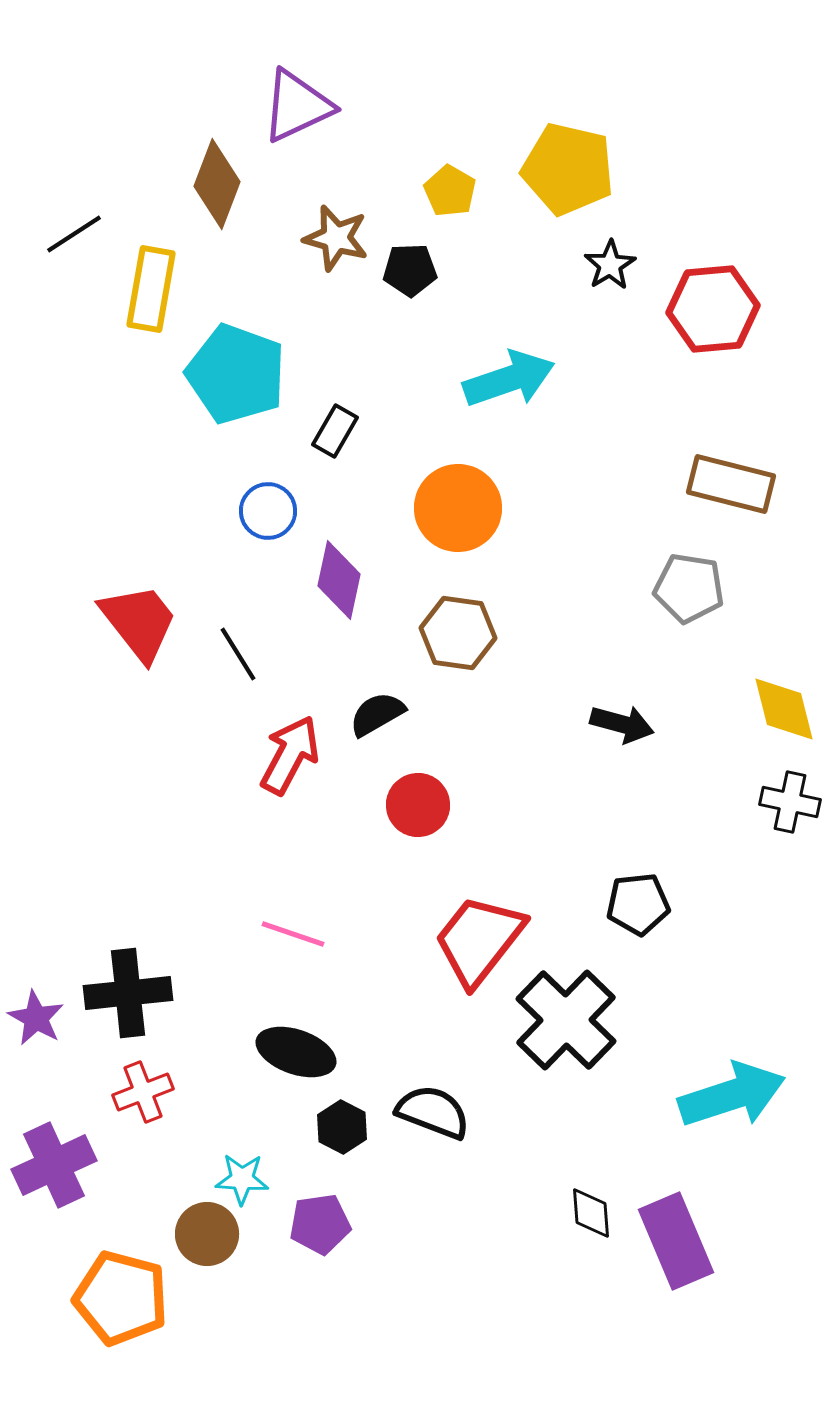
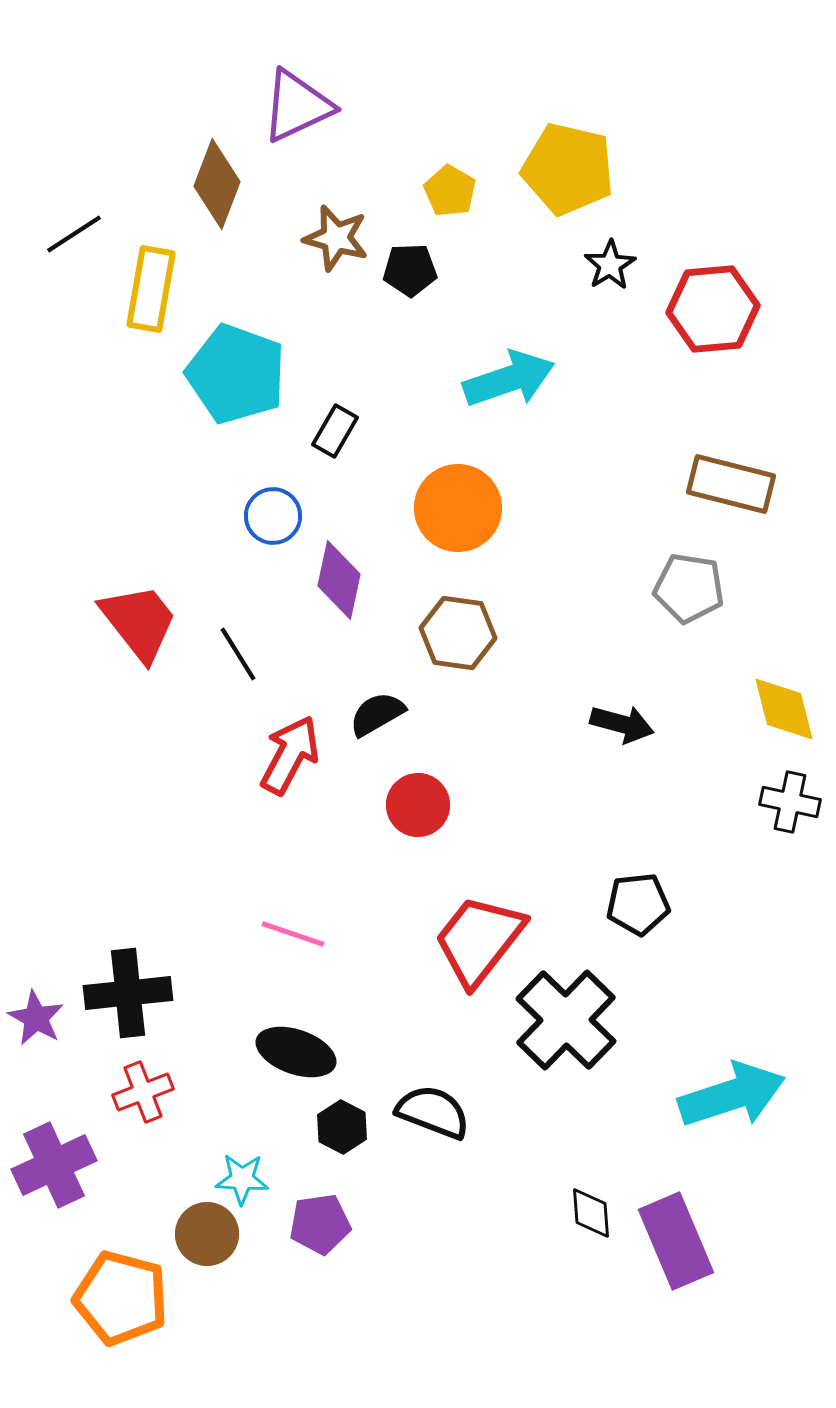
blue circle at (268, 511): moved 5 px right, 5 px down
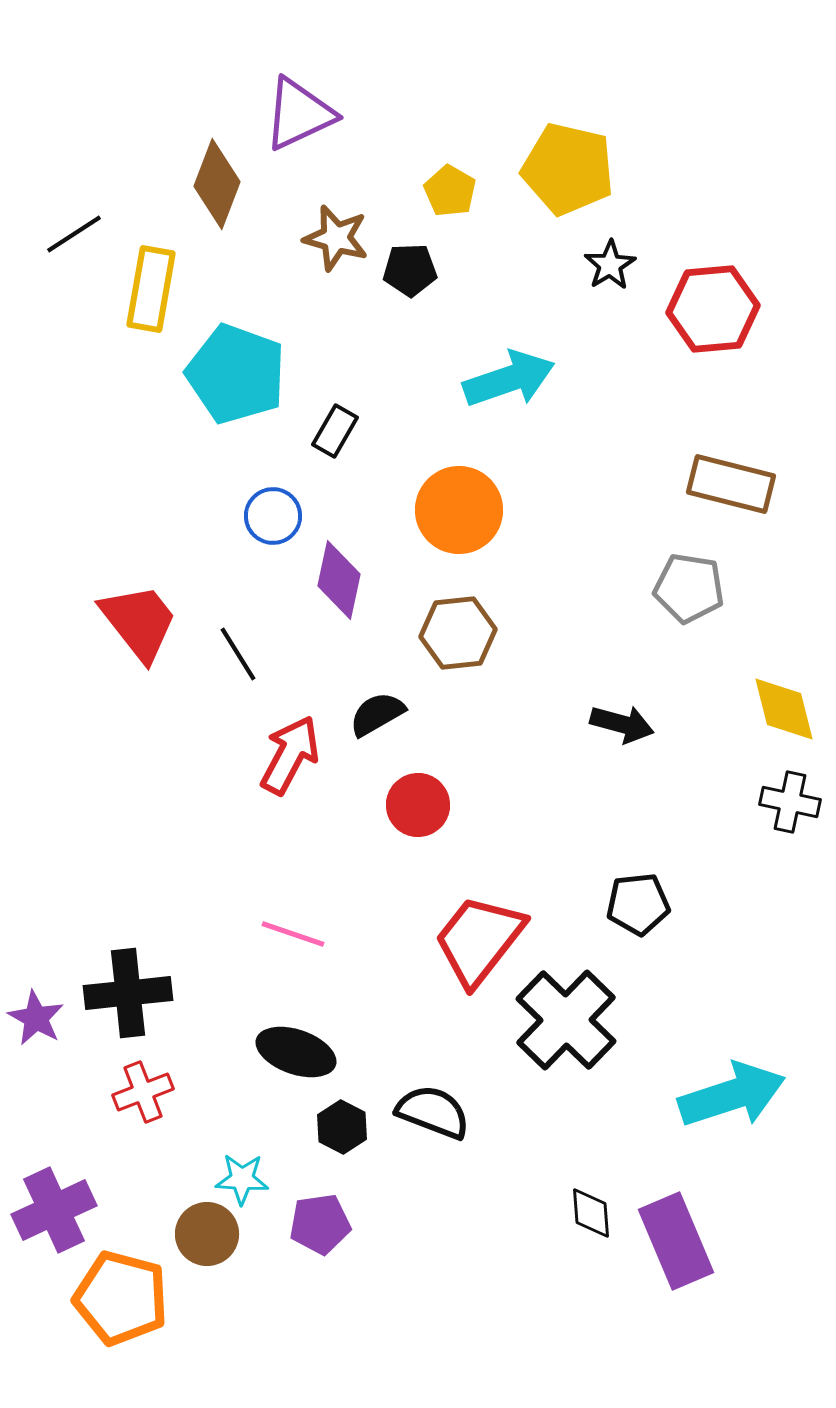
purple triangle at (297, 106): moved 2 px right, 8 px down
orange circle at (458, 508): moved 1 px right, 2 px down
brown hexagon at (458, 633): rotated 14 degrees counterclockwise
purple cross at (54, 1165): moved 45 px down
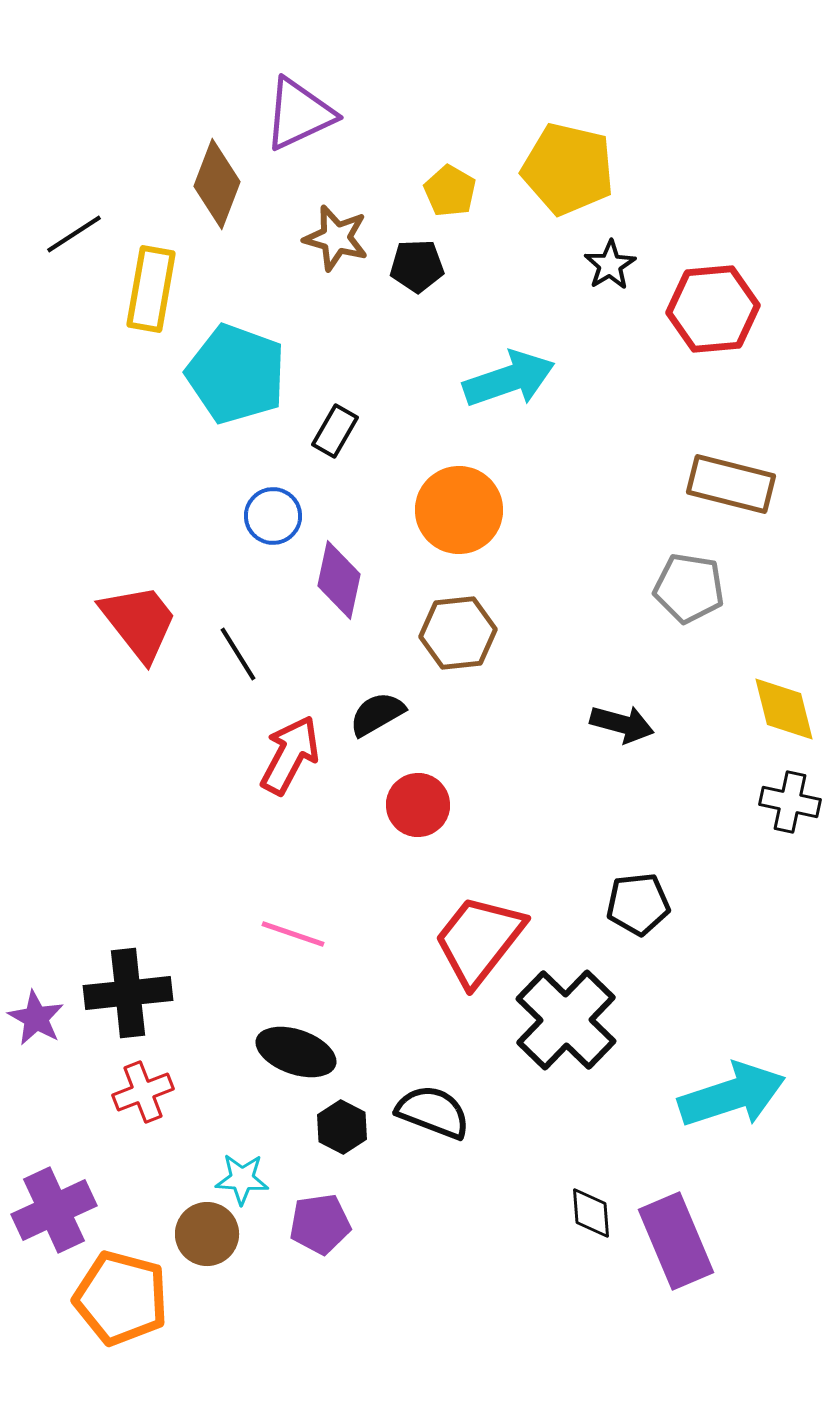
black pentagon at (410, 270): moved 7 px right, 4 px up
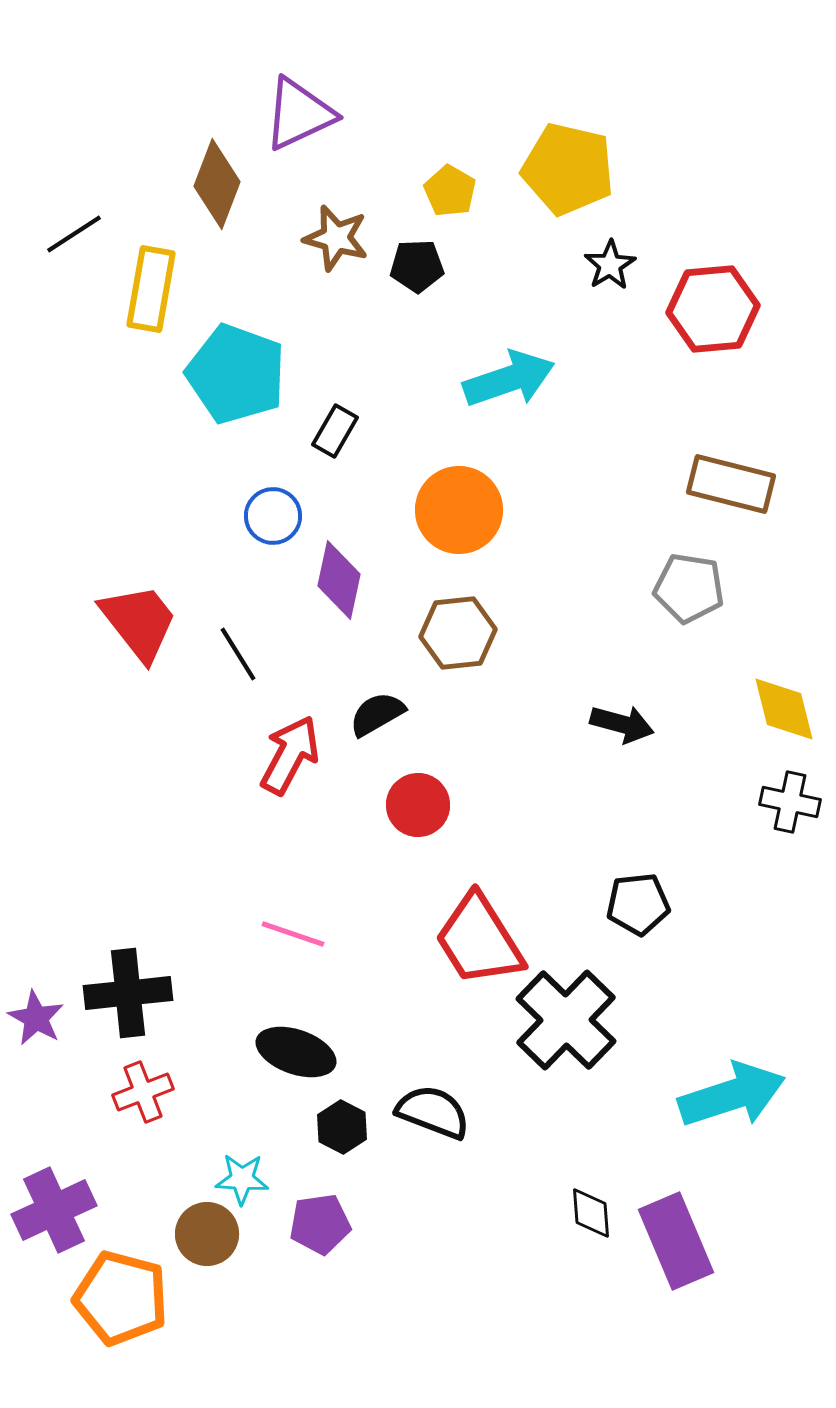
red trapezoid at (479, 940): rotated 70 degrees counterclockwise
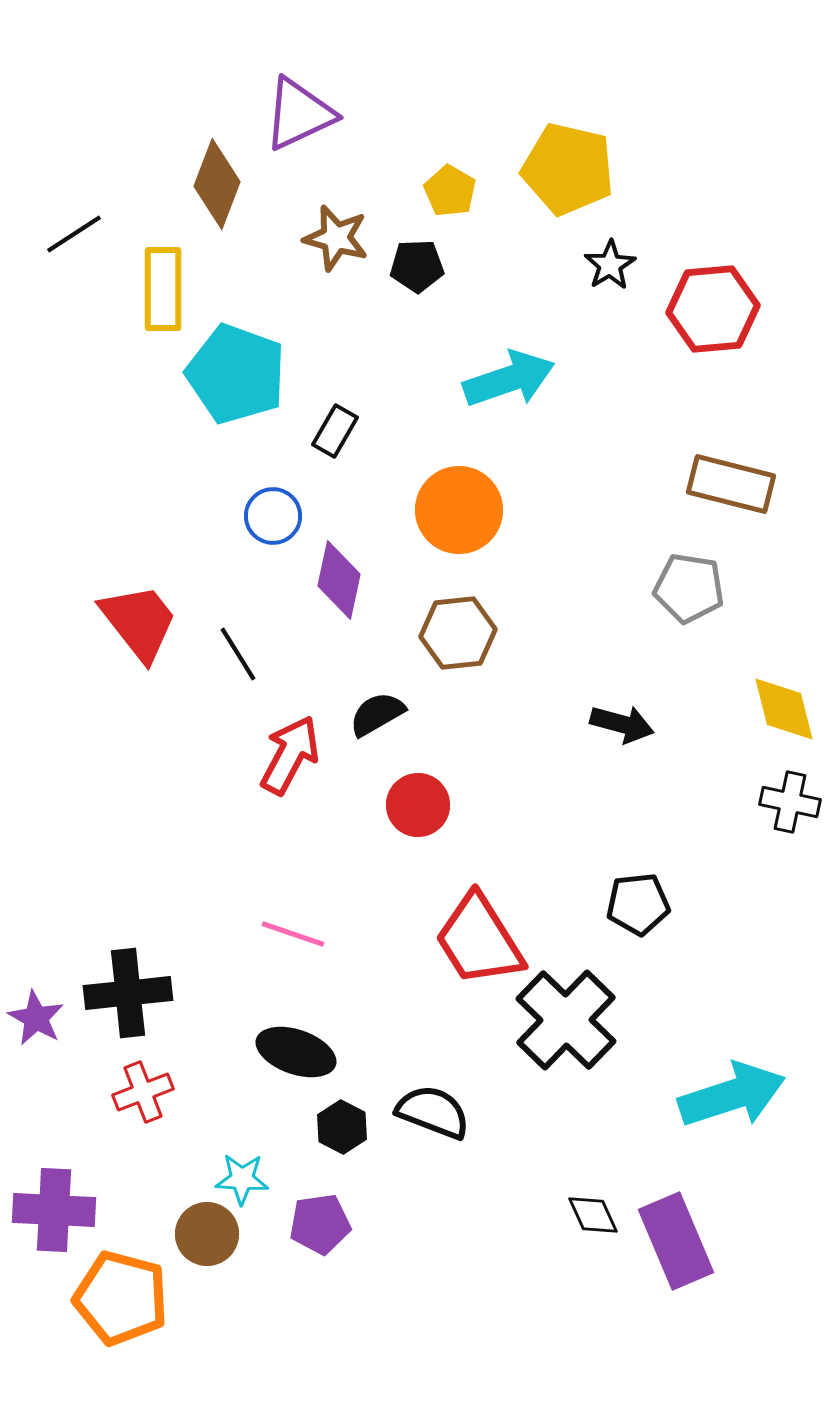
yellow rectangle at (151, 289): moved 12 px right; rotated 10 degrees counterclockwise
purple cross at (54, 1210): rotated 28 degrees clockwise
black diamond at (591, 1213): moved 2 px right, 2 px down; rotated 20 degrees counterclockwise
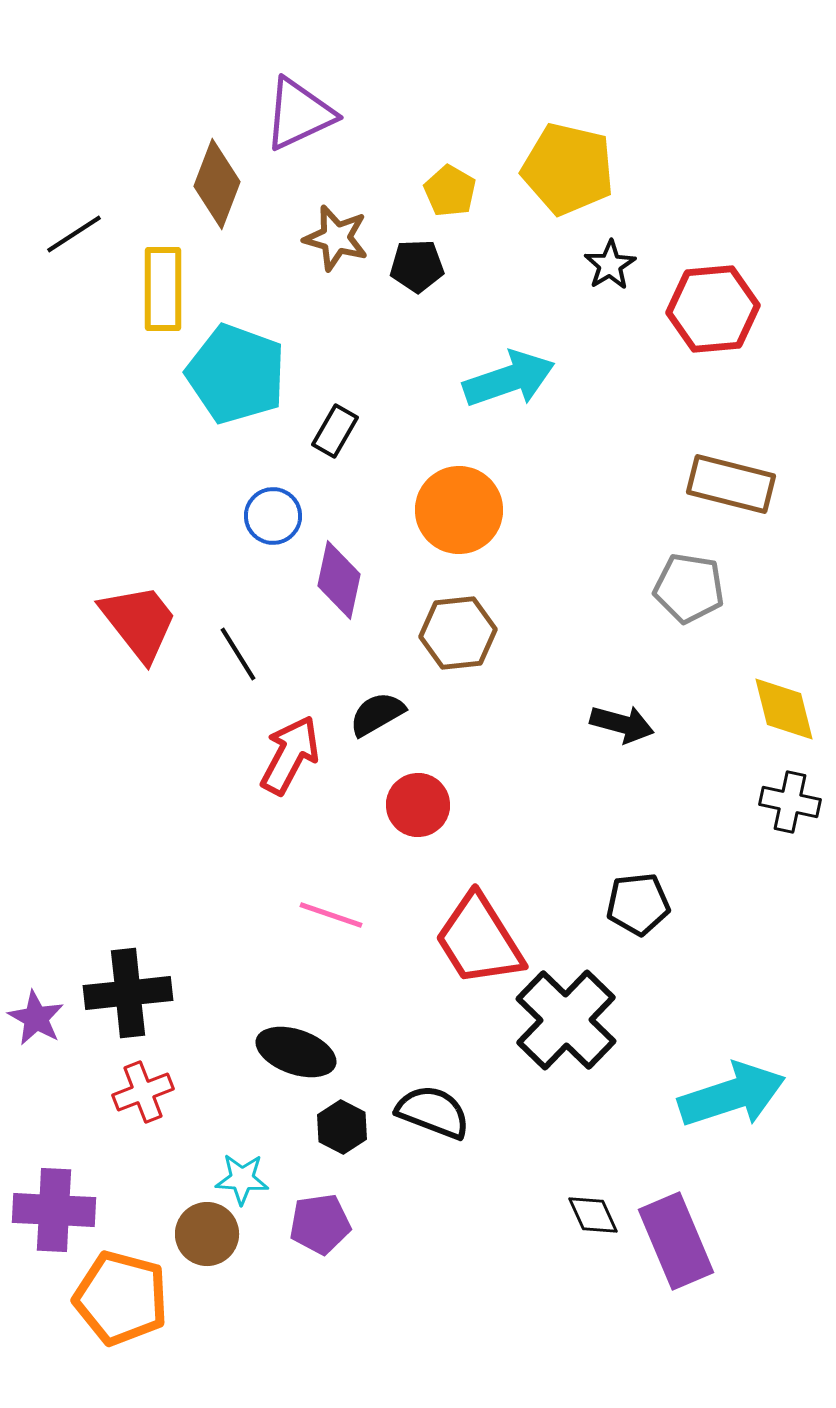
pink line at (293, 934): moved 38 px right, 19 px up
